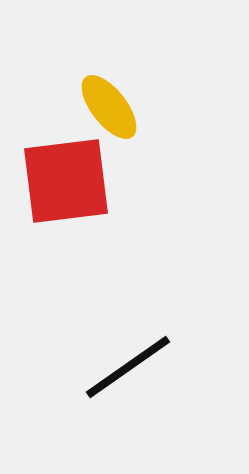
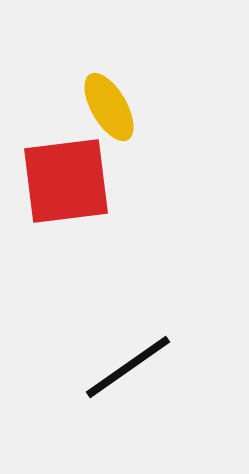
yellow ellipse: rotated 8 degrees clockwise
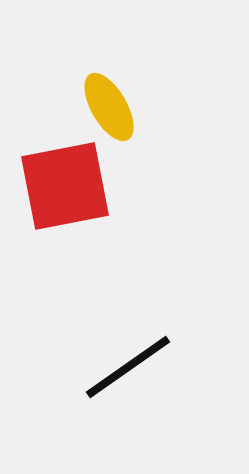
red square: moved 1 px left, 5 px down; rotated 4 degrees counterclockwise
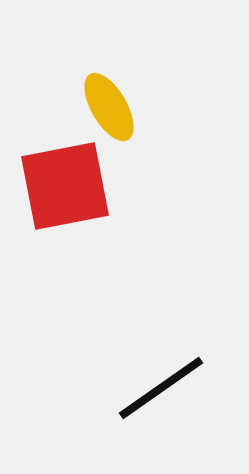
black line: moved 33 px right, 21 px down
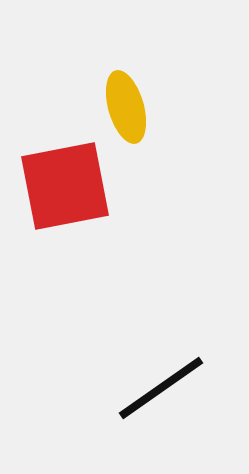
yellow ellipse: moved 17 px right; rotated 14 degrees clockwise
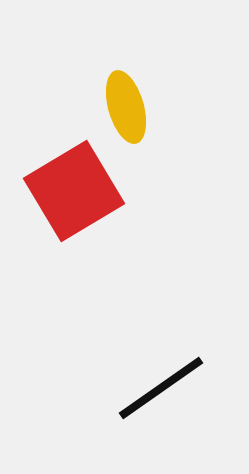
red square: moved 9 px right, 5 px down; rotated 20 degrees counterclockwise
